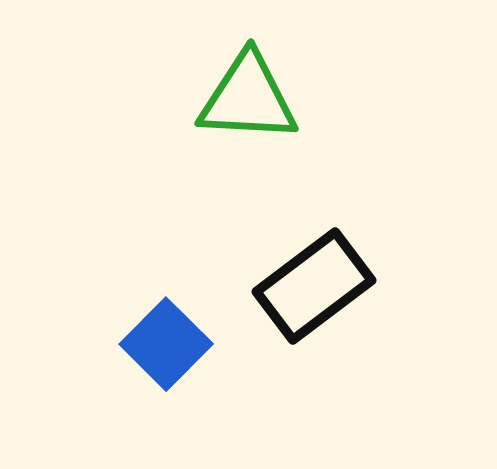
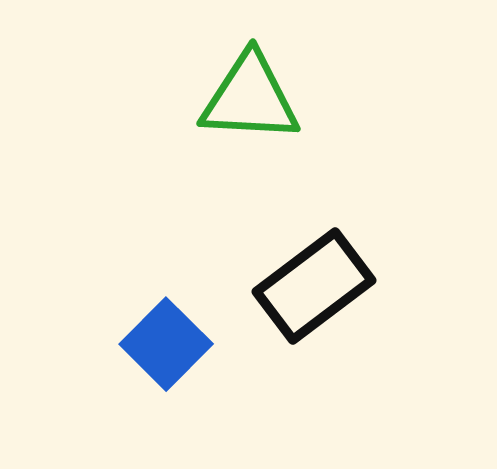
green triangle: moved 2 px right
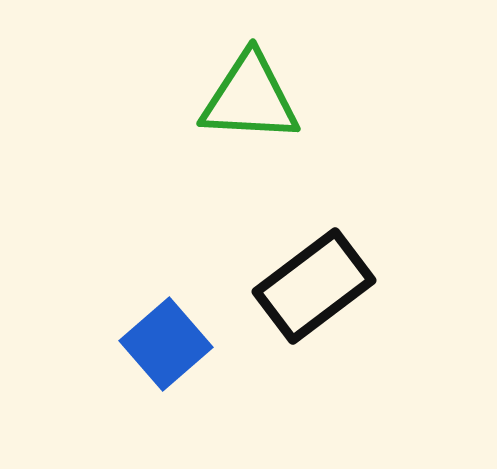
blue square: rotated 4 degrees clockwise
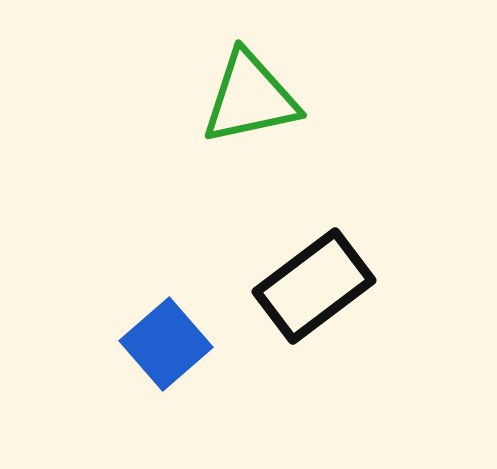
green triangle: rotated 15 degrees counterclockwise
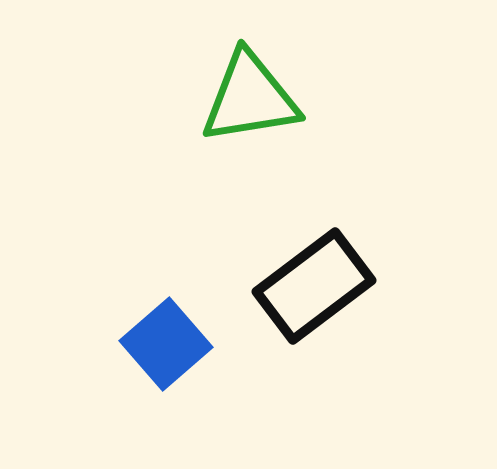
green triangle: rotated 3 degrees clockwise
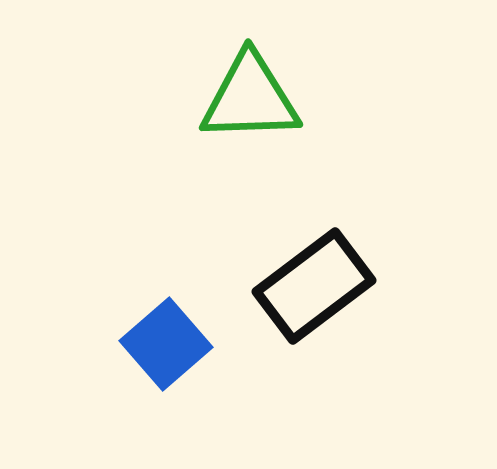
green triangle: rotated 7 degrees clockwise
